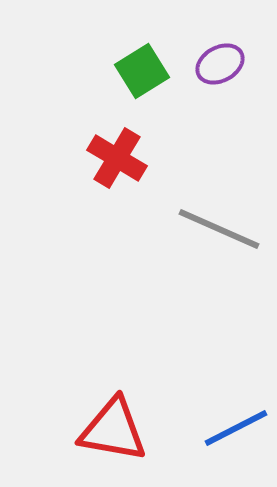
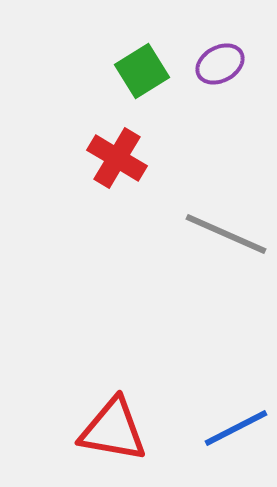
gray line: moved 7 px right, 5 px down
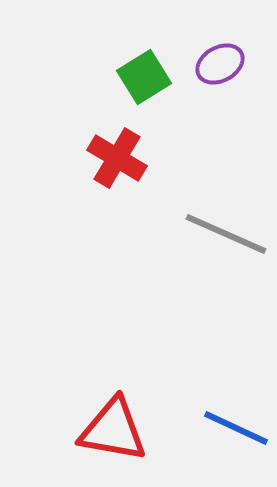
green square: moved 2 px right, 6 px down
blue line: rotated 52 degrees clockwise
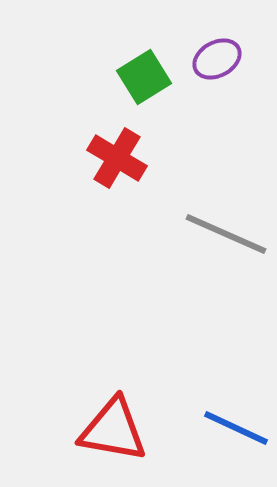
purple ellipse: moved 3 px left, 5 px up
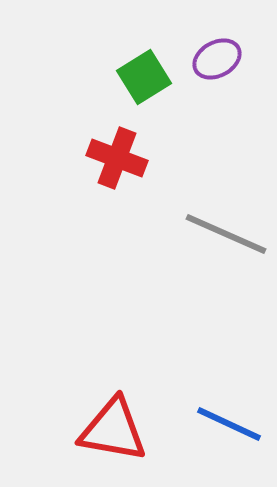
red cross: rotated 10 degrees counterclockwise
blue line: moved 7 px left, 4 px up
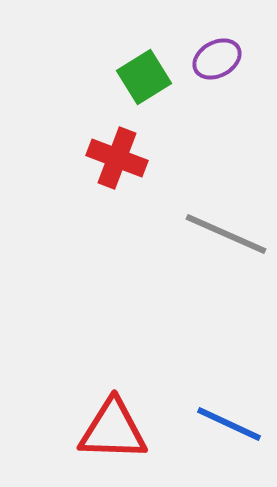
red triangle: rotated 8 degrees counterclockwise
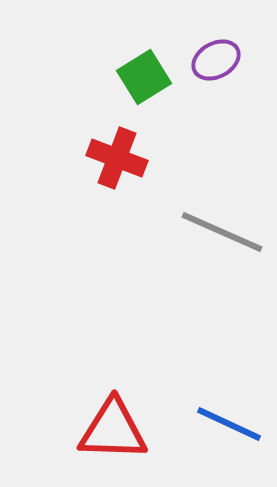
purple ellipse: moved 1 px left, 1 px down
gray line: moved 4 px left, 2 px up
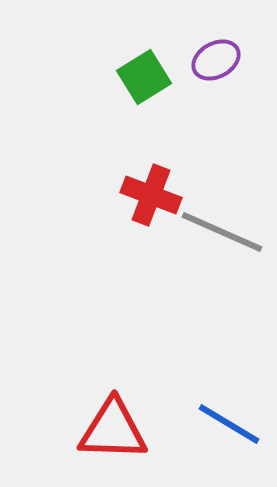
red cross: moved 34 px right, 37 px down
blue line: rotated 6 degrees clockwise
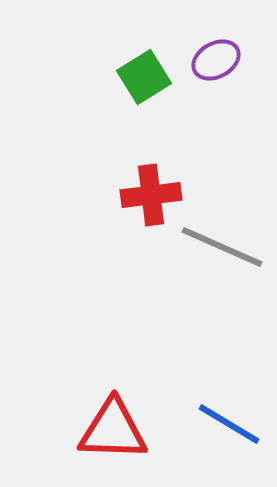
red cross: rotated 28 degrees counterclockwise
gray line: moved 15 px down
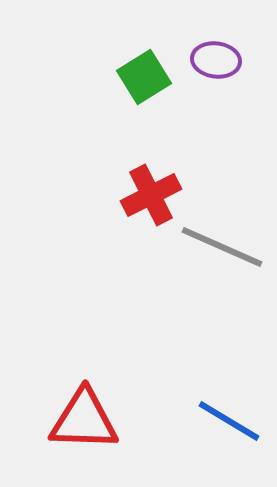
purple ellipse: rotated 36 degrees clockwise
red cross: rotated 20 degrees counterclockwise
blue line: moved 3 px up
red triangle: moved 29 px left, 10 px up
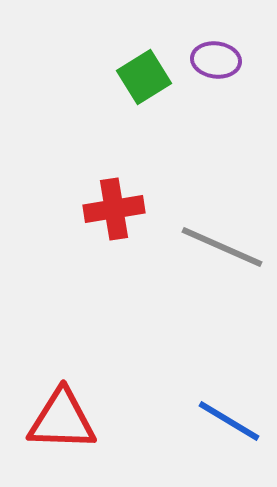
red cross: moved 37 px left, 14 px down; rotated 18 degrees clockwise
red triangle: moved 22 px left
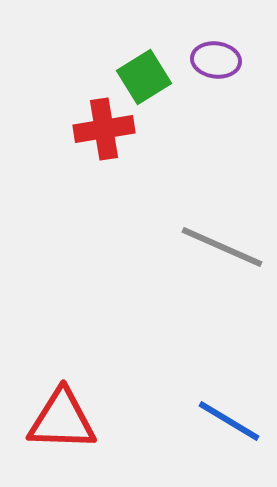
red cross: moved 10 px left, 80 px up
